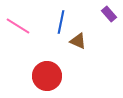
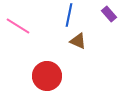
blue line: moved 8 px right, 7 px up
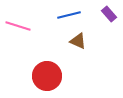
blue line: rotated 65 degrees clockwise
pink line: rotated 15 degrees counterclockwise
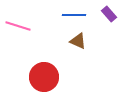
blue line: moved 5 px right; rotated 15 degrees clockwise
red circle: moved 3 px left, 1 px down
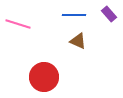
pink line: moved 2 px up
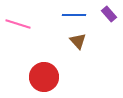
brown triangle: rotated 24 degrees clockwise
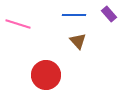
red circle: moved 2 px right, 2 px up
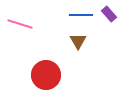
blue line: moved 7 px right
pink line: moved 2 px right
brown triangle: rotated 12 degrees clockwise
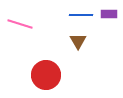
purple rectangle: rotated 49 degrees counterclockwise
